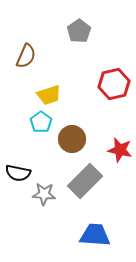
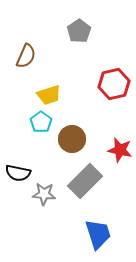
blue trapezoid: moved 3 px right, 1 px up; rotated 68 degrees clockwise
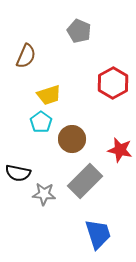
gray pentagon: rotated 15 degrees counterclockwise
red hexagon: moved 1 px left, 1 px up; rotated 16 degrees counterclockwise
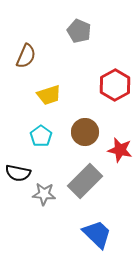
red hexagon: moved 2 px right, 2 px down
cyan pentagon: moved 14 px down
brown circle: moved 13 px right, 7 px up
blue trapezoid: moved 1 px left; rotated 28 degrees counterclockwise
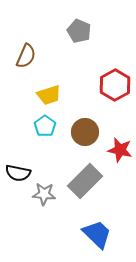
cyan pentagon: moved 4 px right, 10 px up
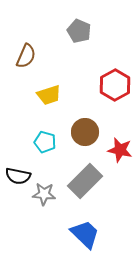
cyan pentagon: moved 16 px down; rotated 20 degrees counterclockwise
black semicircle: moved 3 px down
blue trapezoid: moved 12 px left
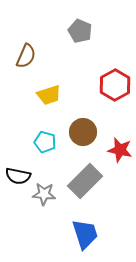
gray pentagon: moved 1 px right
brown circle: moved 2 px left
blue trapezoid: rotated 28 degrees clockwise
